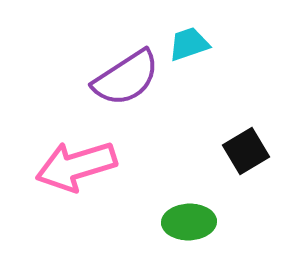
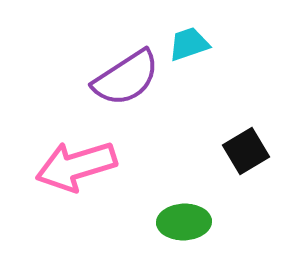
green ellipse: moved 5 px left
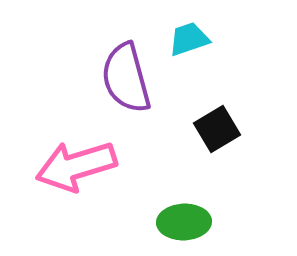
cyan trapezoid: moved 5 px up
purple semicircle: rotated 108 degrees clockwise
black square: moved 29 px left, 22 px up
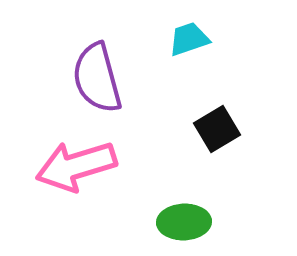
purple semicircle: moved 29 px left
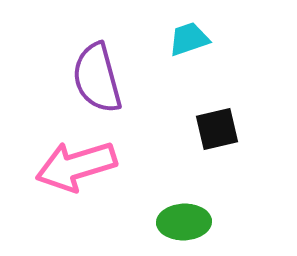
black square: rotated 18 degrees clockwise
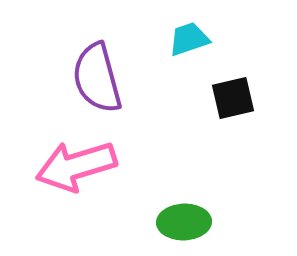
black square: moved 16 px right, 31 px up
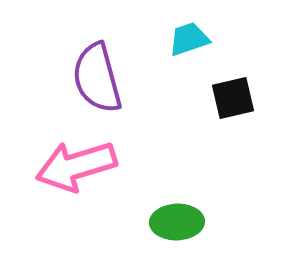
green ellipse: moved 7 px left
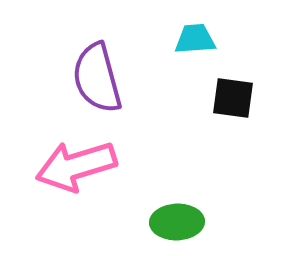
cyan trapezoid: moved 6 px right; rotated 15 degrees clockwise
black square: rotated 21 degrees clockwise
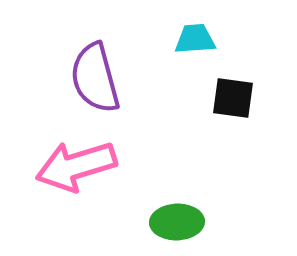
purple semicircle: moved 2 px left
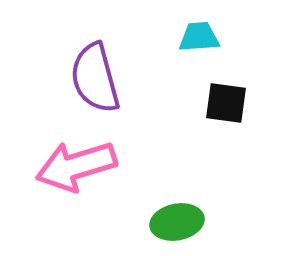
cyan trapezoid: moved 4 px right, 2 px up
black square: moved 7 px left, 5 px down
green ellipse: rotated 9 degrees counterclockwise
